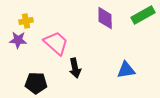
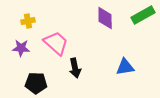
yellow cross: moved 2 px right
purple star: moved 3 px right, 8 px down
blue triangle: moved 1 px left, 3 px up
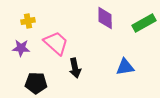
green rectangle: moved 1 px right, 8 px down
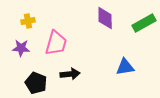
pink trapezoid: rotated 64 degrees clockwise
black arrow: moved 5 px left, 6 px down; rotated 84 degrees counterclockwise
black pentagon: rotated 20 degrees clockwise
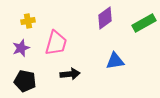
purple diamond: rotated 55 degrees clockwise
purple star: rotated 24 degrees counterclockwise
blue triangle: moved 10 px left, 6 px up
black pentagon: moved 11 px left, 2 px up; rotated 10 degrees counterclockwise
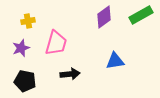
purple diamond: moved 1 px left, 1 px up
green rectangle: moved 3 px left, 8 px up
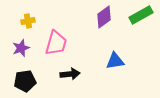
black pentagon: rotated 20 degrees counterclockwise
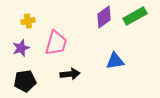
green rectangle: moved 6 px left, 1 px down
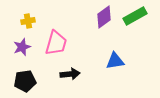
purple star: moved 1 px right, 1 px up
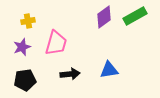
blue triangle: moved 6 px left, 9 px down
black pentagon: moved 1 px up
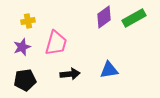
green rectangle: moved 1 px left, 2 px down
